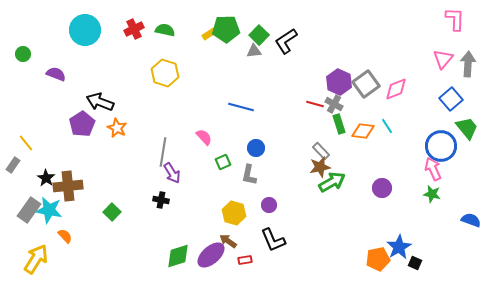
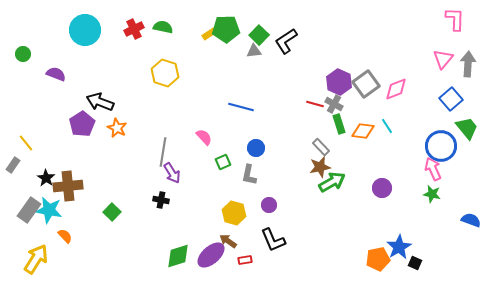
green semicircle at (165, 30): moved 2 px left, 3 px up
gray rectangle at (321, 151): moved 4 px up
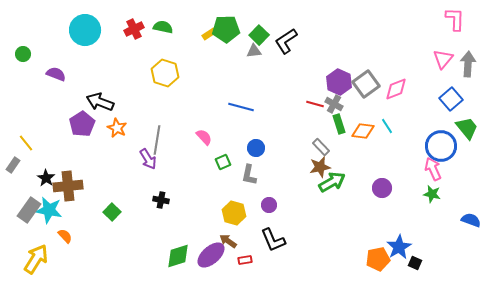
gray line at (163, 152): moved 6 px left, 12 px up
purple arrow at (172, 173): moved 24 px left, 14 px up
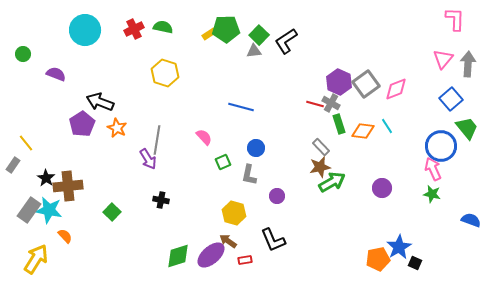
gray cross at (334, 104): moved 3 px left, 1 px up
purple circle at (269, 205): moved 8 px right, 9 px up
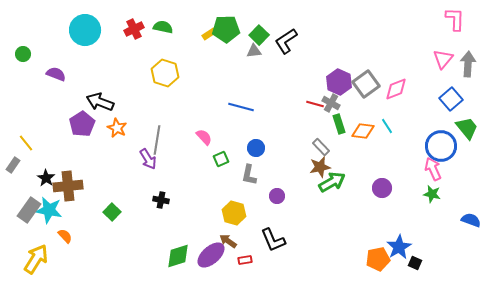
green square at (223, 162): moved 2 px left, 3 px up
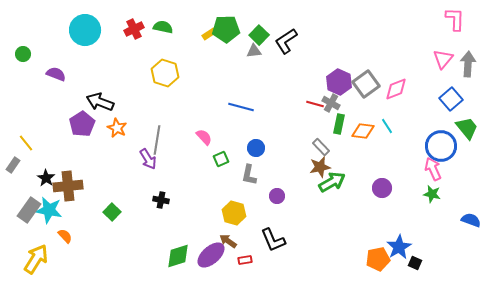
green rectangle at (339, 124): rotated 30 degrees clockwise
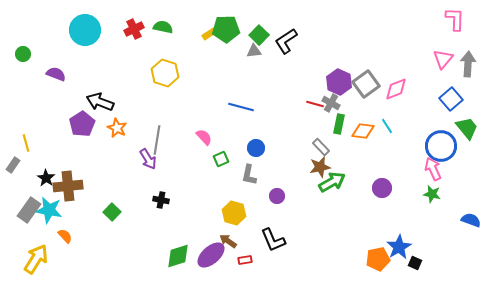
yellow line at (26, 143): rotated 24 degrees clockwise
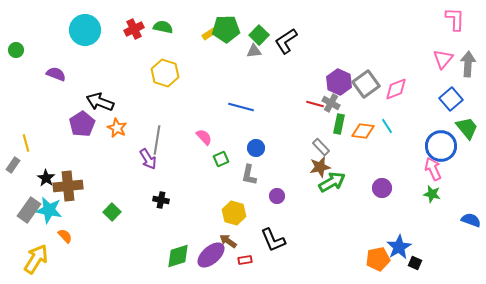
green circle at (23, 54): moved 7 px left, 4 px up
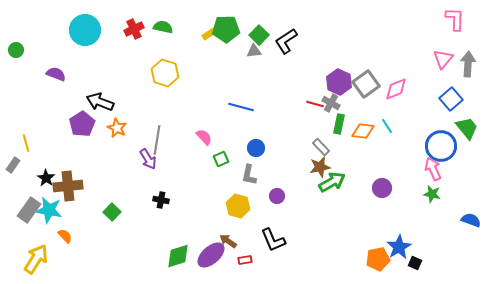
yellow hexagon at (234, 213): moved 4 px right, 7 px up
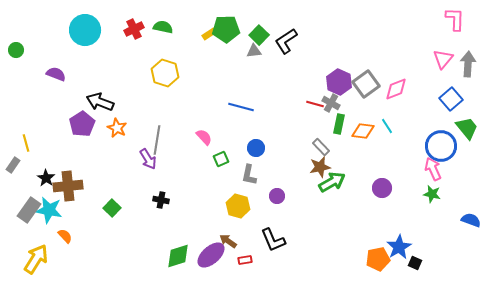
green square at (112, 212): moved 4 px up
